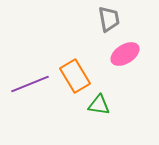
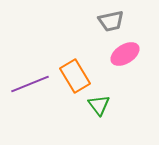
gray trapezoid: moved 2 px right, 2 px down; rotated 88 degrees clockwise
green triangle: rotated 45 degrees clockwise
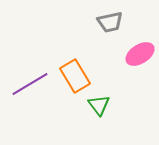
gray trapezoid: moved 1 px left, 1 px down
pink ellipse: moved 15 px right
purple line: rotated 9 degrees counterclockwise
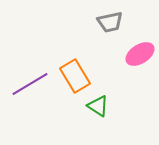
green triangle: moved 1 px left, 1 px down; rotated 20 degrees counterclockwise
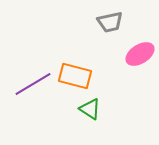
orange rectangle: rotated 44 degrees counterclockwise
purple line: moved 3 px right
green triangle: moved 8 px left, 3 px down
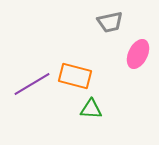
pink ellipse: moved 2 px left; rotated 32 degrees counterclockwise
purple line: moved 1 px left
green triangle: moved 1 px right; rotated 30 degrees counterclockwise
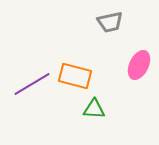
pink ellipse: moved 1 px right, 11 px down
green triangle: moved 3 px right
